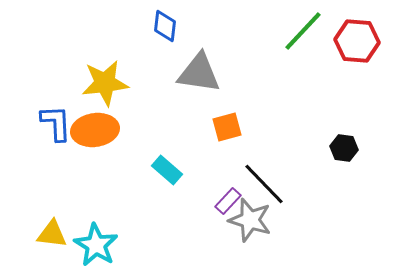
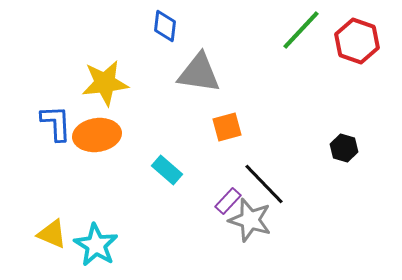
green line: moved 2 px left, 1 px up
red hexagon: rotated 15 degrees clockwise
orange ellipse: moved 2 px right, 5 px down
black hexagon: rotated 8 degrees clockwise
yellow triangle: rotated 16 degrees clockwise
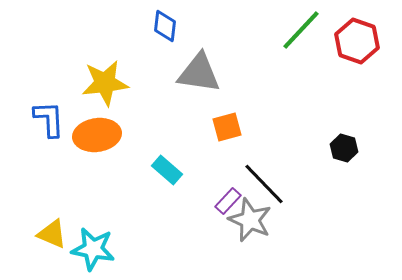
blue L-shape: moved 7 px left, 4 px up
gray star: rotated 6 degrees clockwise
cyan star: moved 3 px left, 4 px down; rotated 21 degrees counterclockwise
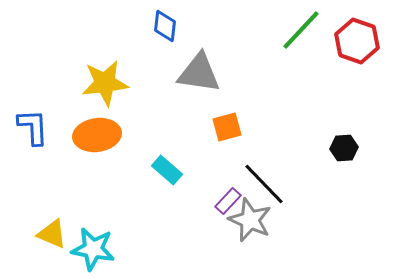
blue L-shape: moved 16 px left, 8 px down
black hexagon: rotated 20 degrees counterclockwise
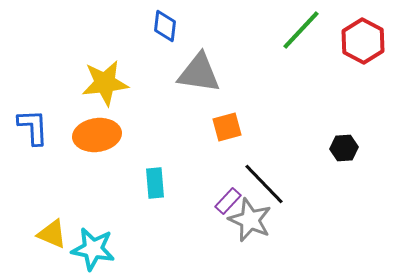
red hexagon: moved 6 px right; rotated 9 degrees clockwise
cyan rectangle: moved 12 px left, 13 px down; rotated 44 degrees clockwise
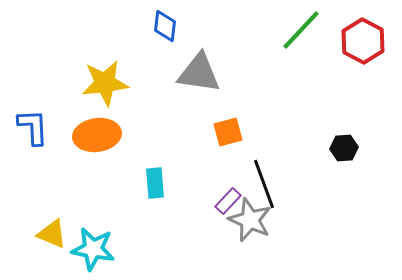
orange square: moved 1 px right, 5 px down
black line: rotated 24 degrees clockwise
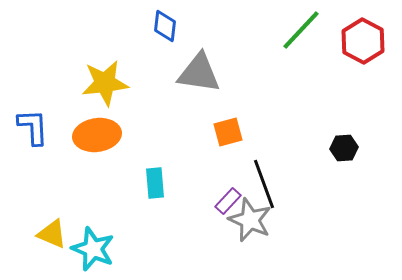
cyan star: rotated 12 degrees clockwise
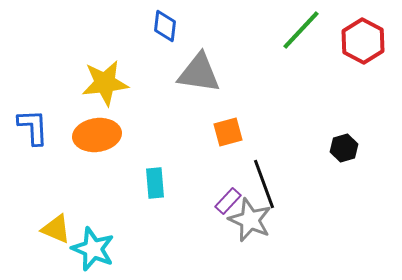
black hexagon: rotated 12 degrees counterclockwise
yellow triangle: moved 4 px right, 5 px up
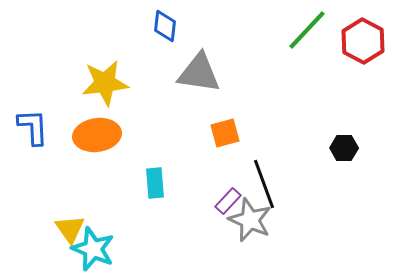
green line: moved 6 px right
orange square: moved 3 px left, 1 px down
black hexagon: rotated 16 degrees clockwise
yellow triangle: moved 14 px right; rotated 32 degrees clockwise
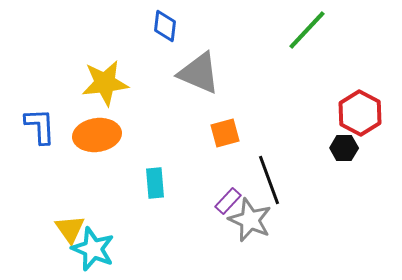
red hexagon: moved 3 px left, 72 px down
gray triangle: rotated 15 degrees clockwise
blue L-shape: moved 7 px right, 1 px up
black line: moved 5 px right, 4 px up
